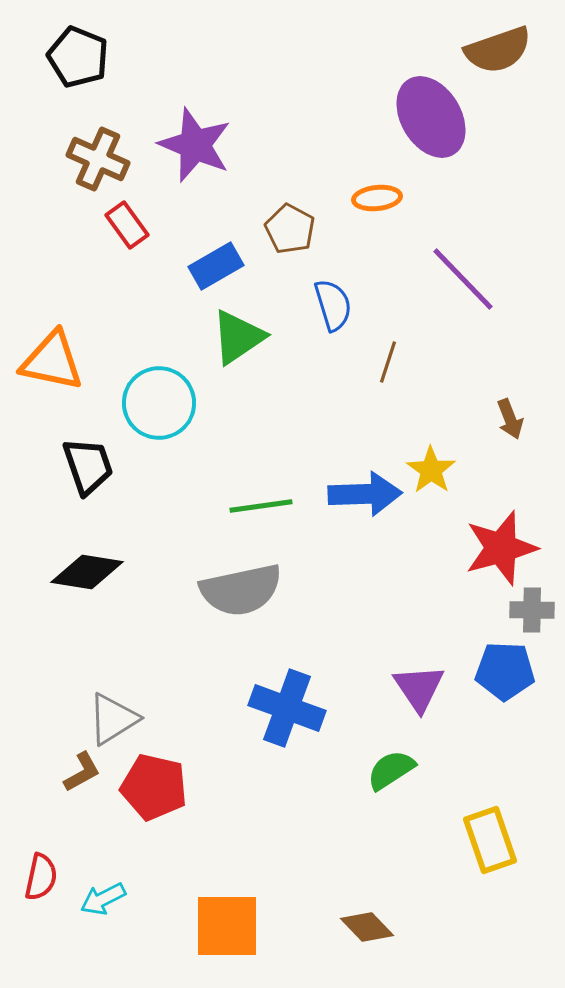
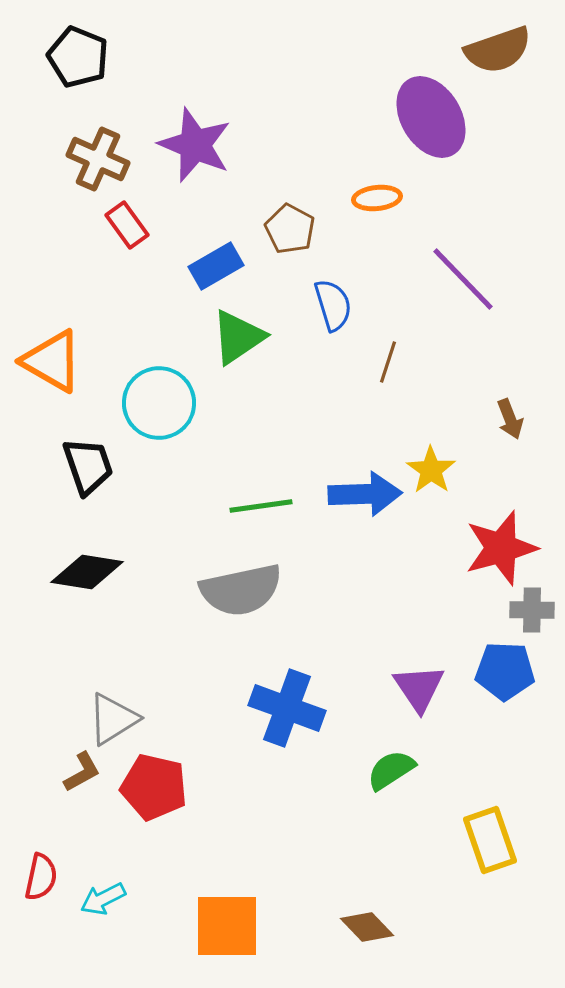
orange triangle: rotated 18 degrees clockwise
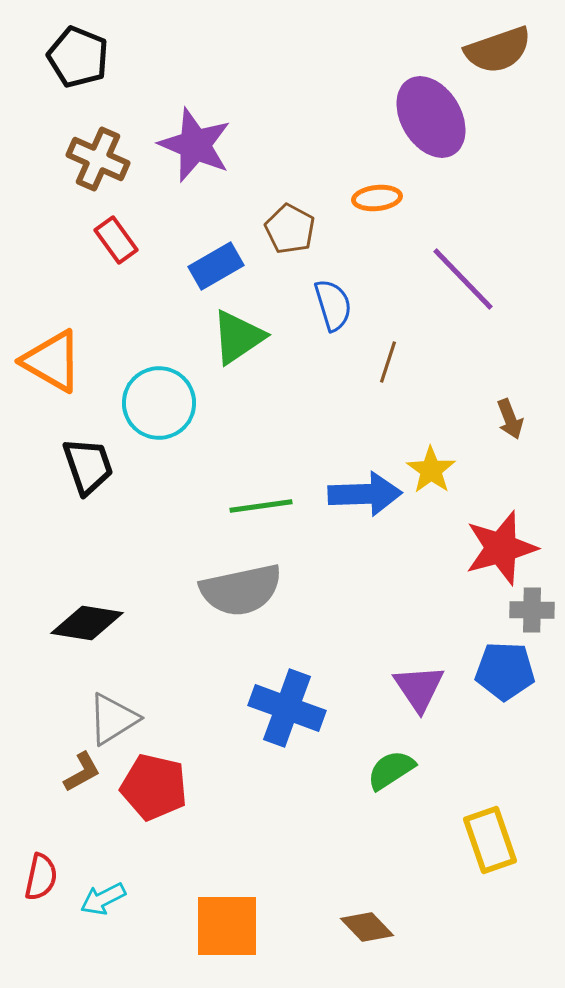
red rectangle: moved 11 px left, 15 px down
black diamond: moved 51 px down
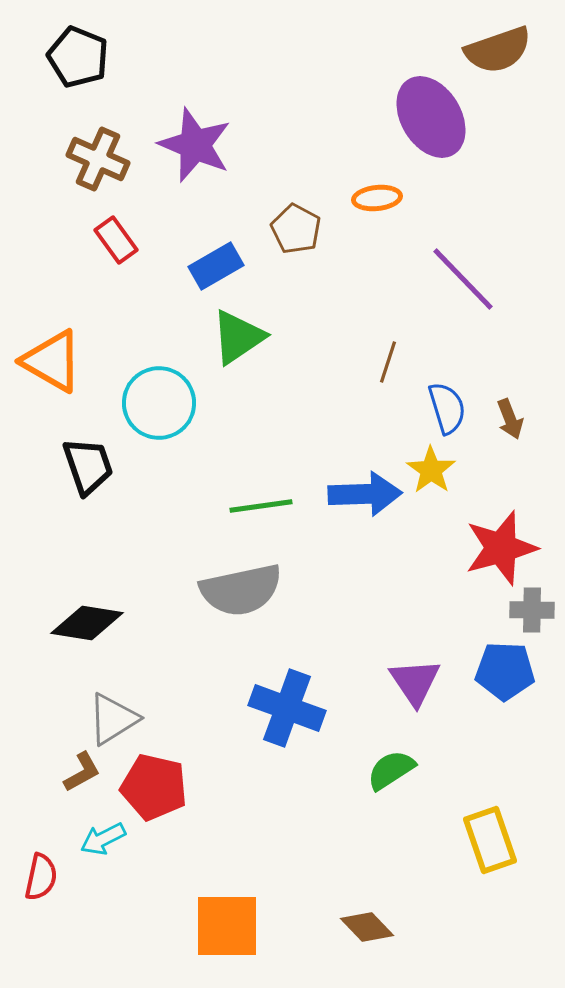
brown pentagon: moved 6 px right
blue semicircle: moved 114 px right, 103 px down
purple triangle: moved 4 px left, 6 px up
cyan arrow: moved 60 px up
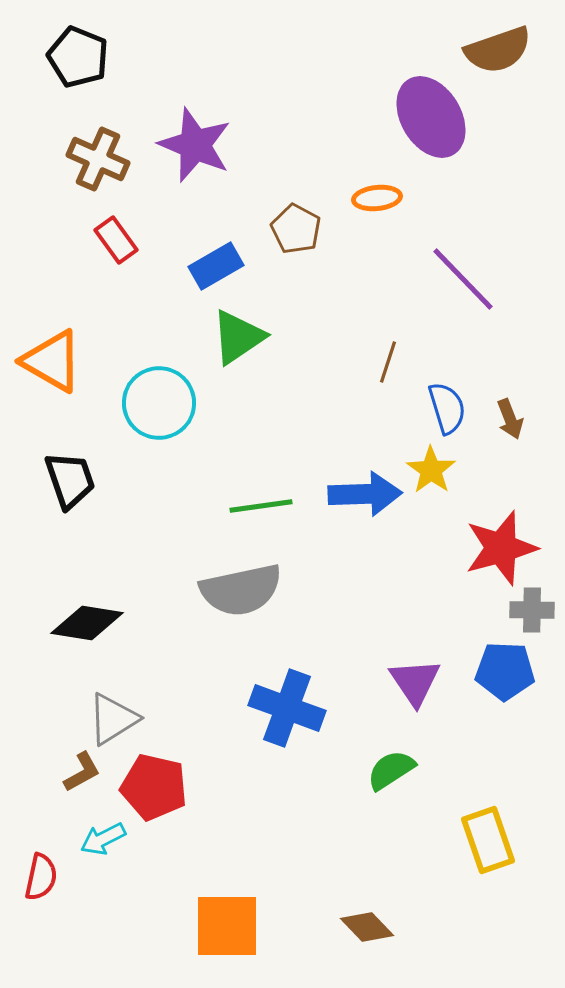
black trapezoid: moved 18 px left, 14 px down
yellow rectangle: moved 2 px left
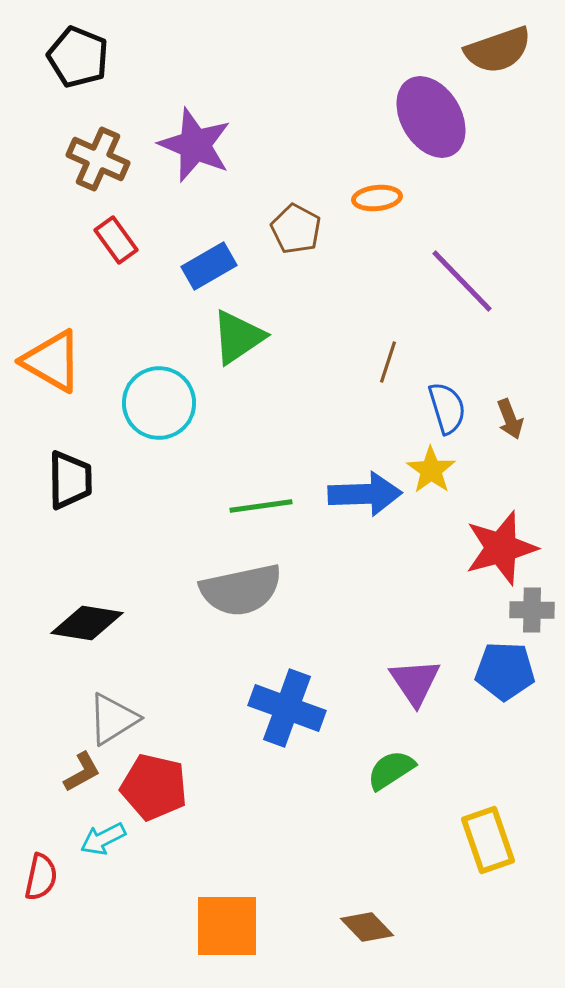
blue rectangle: moved 7 px left
purple line: moved 1 px left, 2 px down
black trapezoid: rotated 18 degrees clockwise
